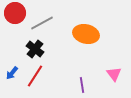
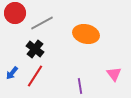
purple line: moved 2 px left, 1 px down
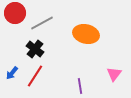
pink triangle: rotated 14 degrees clockwise
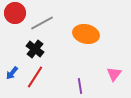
red line: moved 1 px down
